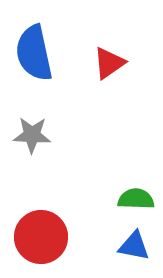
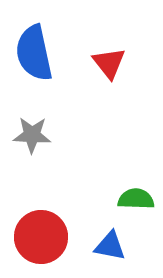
red triangle: rotated 33 degrees counterclockwise
blue triangle: moved 24 px left
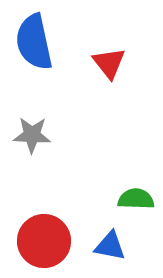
blue semicircle: moved 11 px up
red circle: moved 3 px right, 4 px down
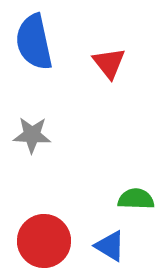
blue triangle: rotated 20 degrees clockwise
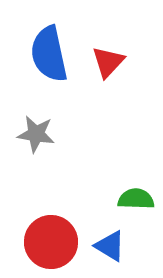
blue semicircle: moved 15 px right, 12 px down
red triangle: moved 1 px left, 1 px up; rotated 21 degrees clockwise
gray star: moved 4 px right, 1 px up; rotated 6 degrees clockwise
red circle: moved 7 px right, 1 px down
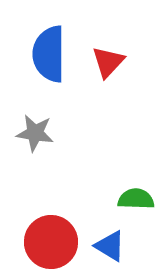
blue semicircle: rotated 12 degrees clockwise
gray star: moved 1 px left, 1 px up
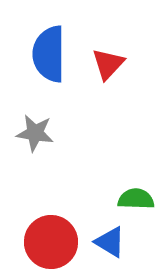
red triangle: moved 2 px down
blue triangle: moved 4 px up
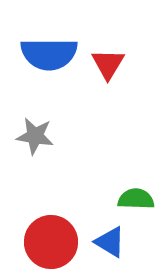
blue semicircle: rotated 90 degrees counterclockwise
red triangle: rotated 12 degrees counterclockwise
gray star: moved 3 px down
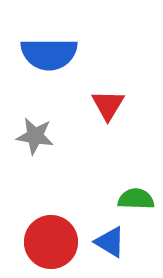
red triangle: moved 41 px down
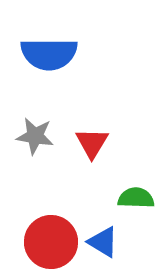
red triangle: moved 16 px left, 38 px down
green semicircle: moved 1 px up
blue triangle: moved 7 px left
